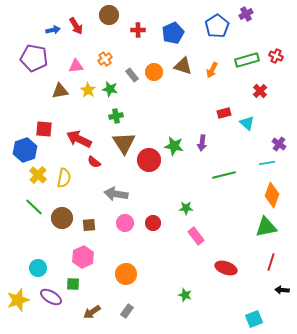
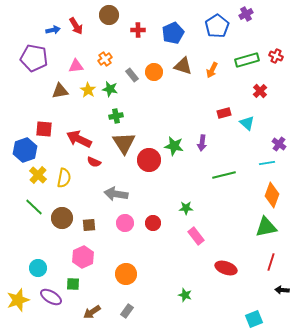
red semicircle at (94, 162): rotated 16 degrees counterclockwise
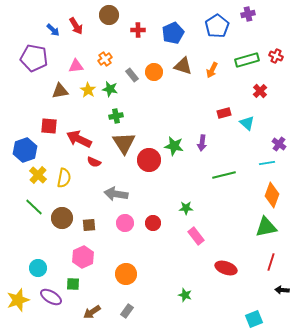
purple cross at (246, 14): moved 2 px right; rotated 16 degrees clockwise
blue arrow at (53, 30): rotated 56 degrees clockwise
red square at (44, 129): moved 5 px right, 3 px up
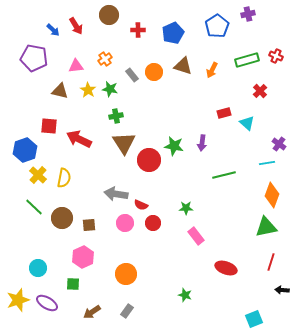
brown triangle at (60, 91): rotated 24 degrees clockwise
red semicircle at (94, 162): moved 47 px right, 43 px down
purple ellipse at (51, 297): moved 4 px left, 6 px down
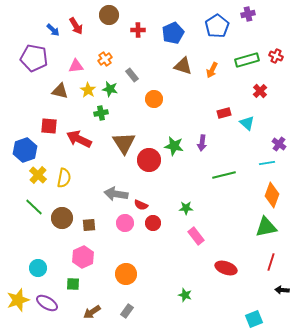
orange circle at (154, 72): moved 27 px down
green cross at (116, 116): moved 15 px left, 3 px up
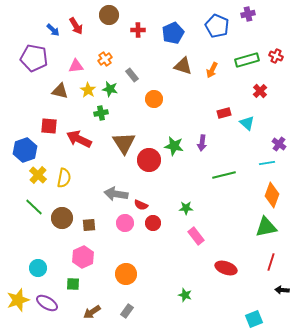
blue pentagon at (217, 26): rotated 15 degrees counterclockwise
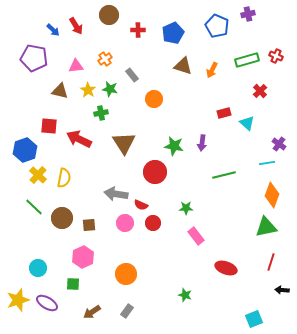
red circle at (149, 160): moved 6 px right, 12 px down
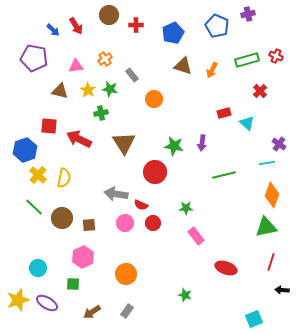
red cross at (138, 30): moved 2 px left, 5 px up
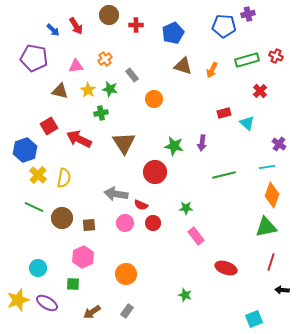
blue pentagon at (217, 26): moved 7 px right; rotated 20 degrees counterclockwise
red square at (49, 126): rotated 36 degrees counterclockwise
cyan line at (267, 163): moved 4 px down
green line at (34, 207): rotated 18 degrees counterclockwise
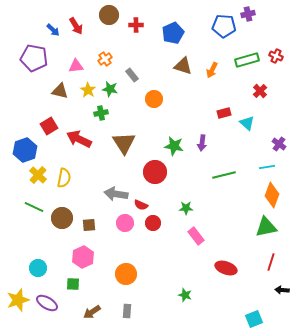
gray rectangle at (127, 311): rotated 32 degrees counterclockwise
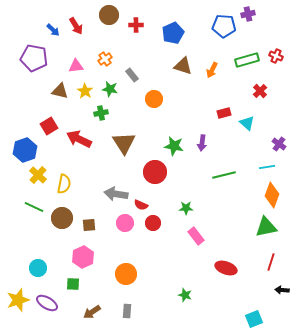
yellow star at (88, 90): moved 3 px left, 1 px down
yellow semicircle at (64, 178): moved 6 px down
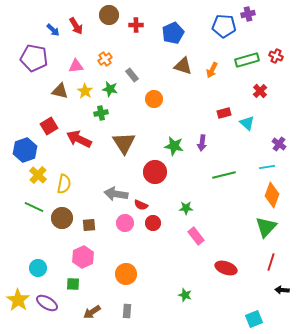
green triangle at (266, 227): rotated 35 degrees counterclockwise
yellow star at (18, 300): rotated 20 degrees counterclockwise
